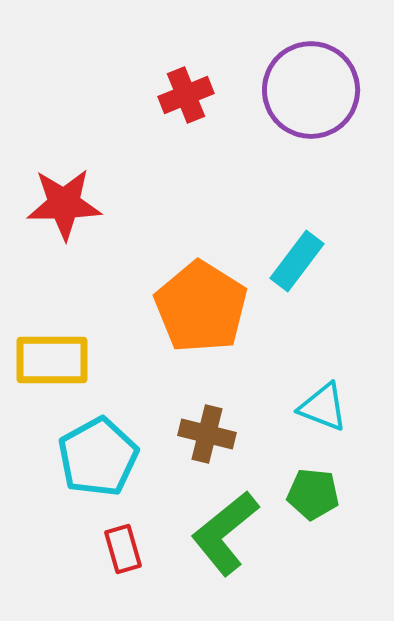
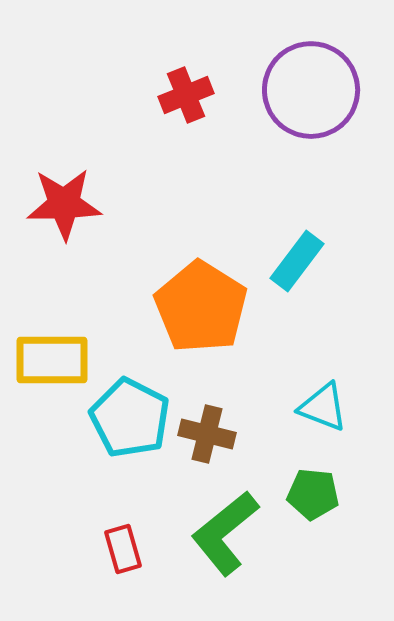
cyan pentagon: moved 32 px right, 39 px up; rotated 16 degrees counterclockwise
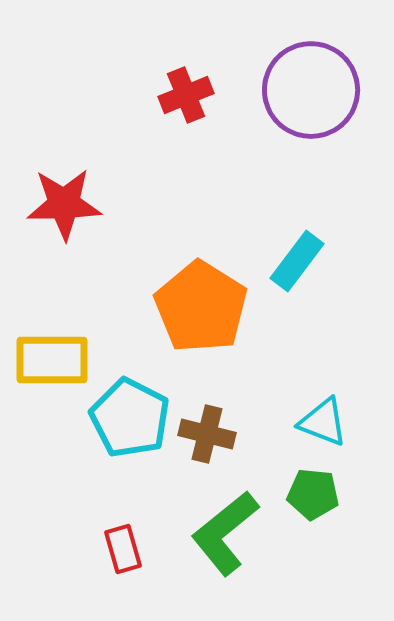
cyan triangle: moved 15 px down
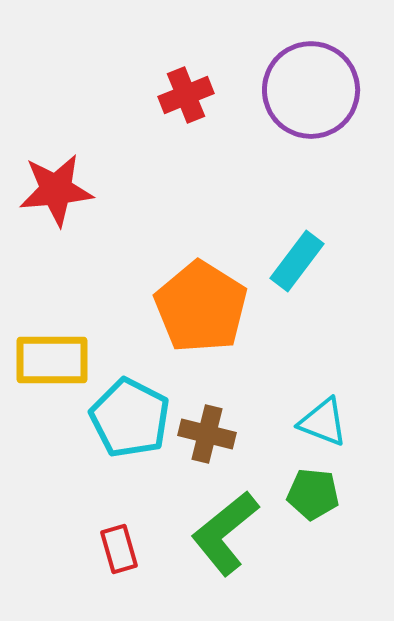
red star: moved 8 px left, 14 px up; rotated 4 degrees counterclockwise
red rectangle: moved 4 px left
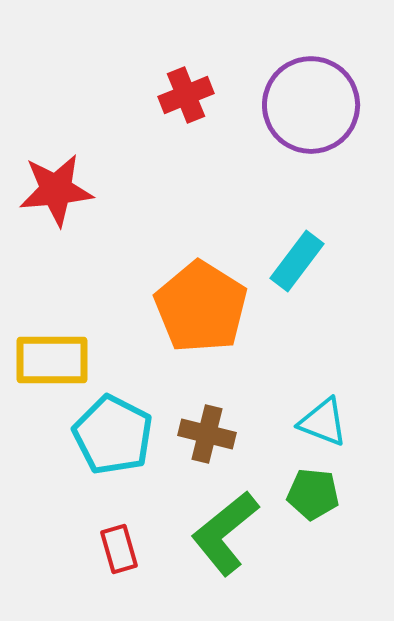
purple circle: moved 15 px down
cyan pentagon: moved 17 px left, 17 px down
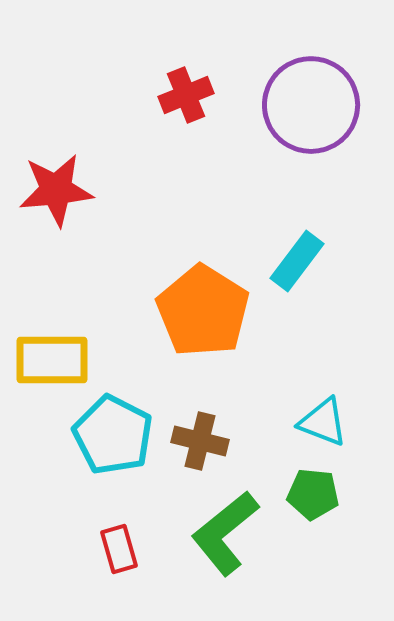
orange pentagon: moved 2 px right, 4 px down
brown cross: moved 7 px left, 7 px down
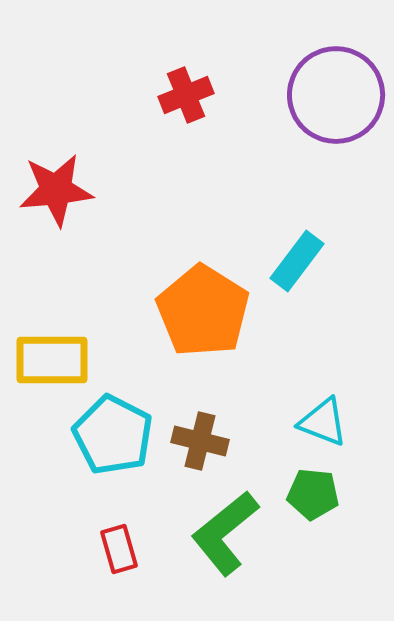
purple circle: moved 25 px right, 10 px up
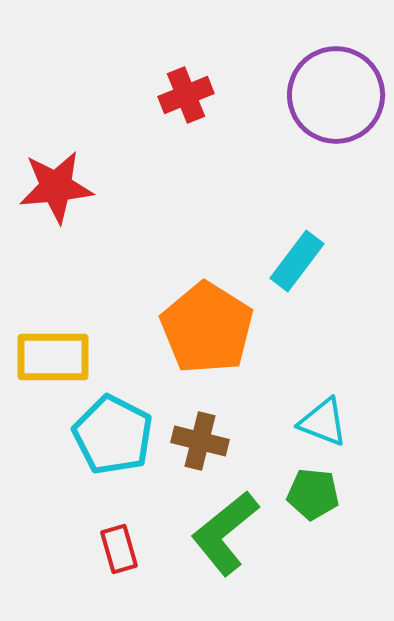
red star: moved 3 px up
orange pentagon: moved 4 px right, 17 px down
yellow rectangle: moved 1 px right, 3 px up
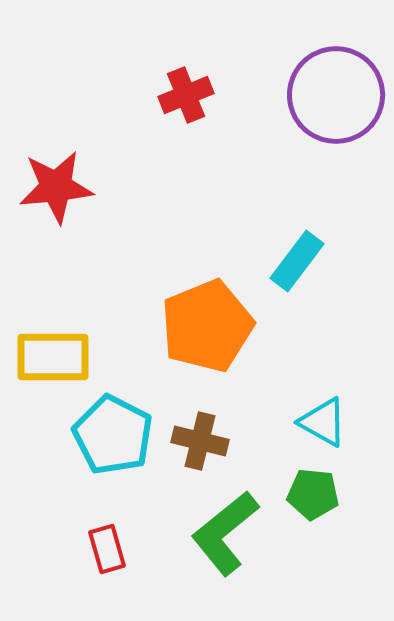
orange pentagon: moved 2 px up; rotated 18 degrees clockwise
cyan triangle: rotated 8 degrees clockwise
red rectangle: moved 12 px left
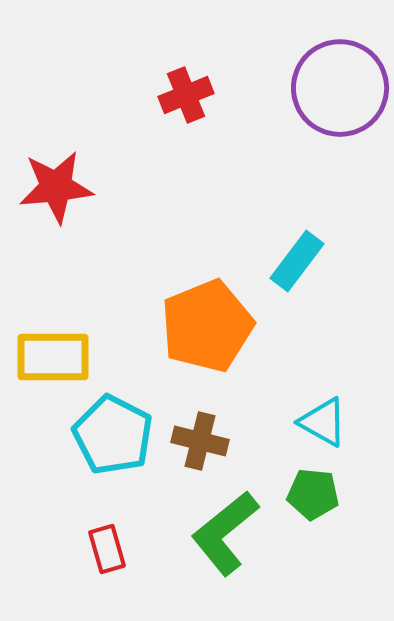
purple circle: moved 4 px right, 7 px up
